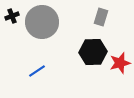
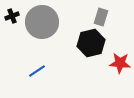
black hexagon: moved 2 px left, 9 px up; rotated 12 degrees counterclockwise
red star: rotated 20 degrees clockwise
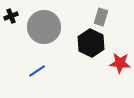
black cross: moved 1 px left
gray circle: moved 2 px right, 5 px down
black hexagon: rotated 20 degrees counterclockwise
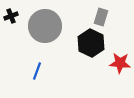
gray circle: moved 1 px right, 1 px up
blue line: rotated 36 degrees counterclockwise
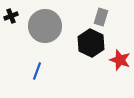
red star: moved 3 px up; rotated 15 degrees clockwise
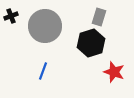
gray rectangle: moved 2 px left
black hexagon: rotated 16 degrees clockwise
red star: moved 6 px left, 12 px down
blue line: moved 6 px right
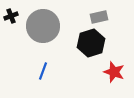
gray rectangle: rotated 60 degrees clockwise
gray circle: moved 2 px left
